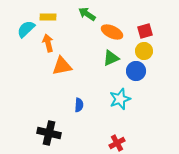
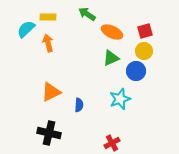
orange triangle: moved 11 px left, 26 px down; rotated 15 degrees counterclockwise
red cross: moved 5 px left
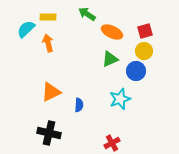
green triangle: moved 1 px left, 1 px down
